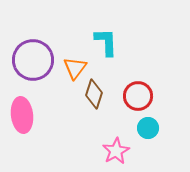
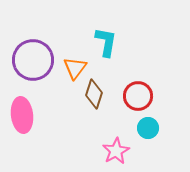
cyan L-shape: rotated 12 degrees clockwise
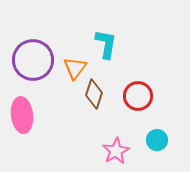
cyan L-shape: moved 2 px down
cyan circle: moved 9 px right, 12 px down
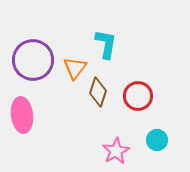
brown diamond: moved 4 px right, 2 px up
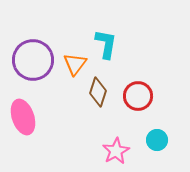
orange triangle: moved 4 px up
pink ellipse: moved 1 px right, 2 px down; rotated 12 degrees counterclockwise
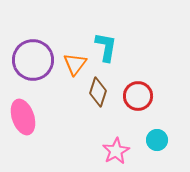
cyan L-shape: moved 3 px down
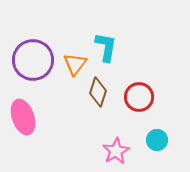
red circle: moved 1 px right, 1 px down
